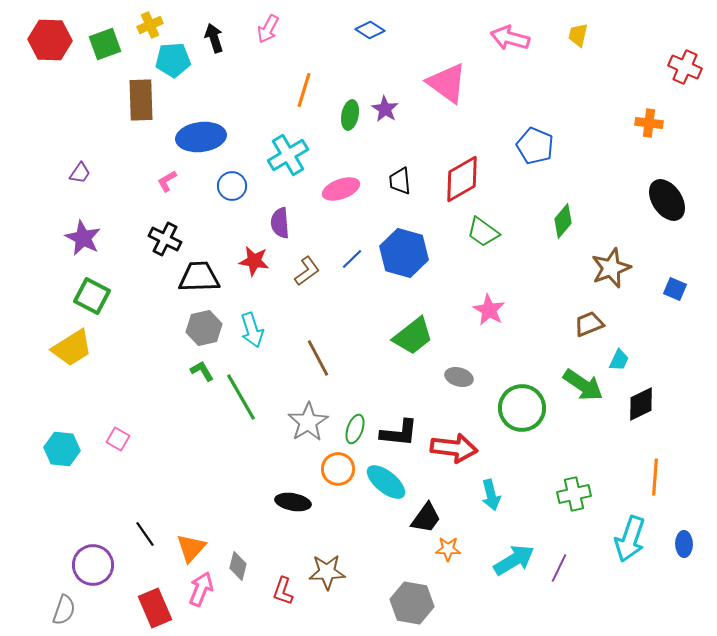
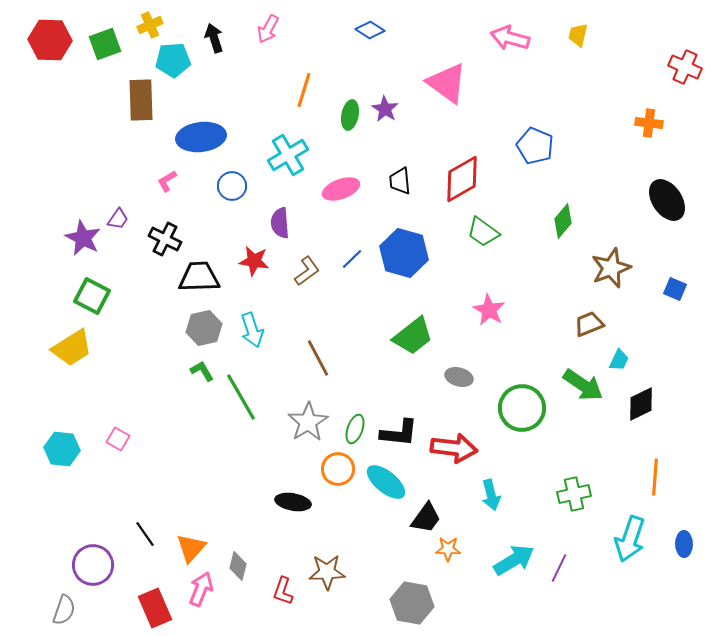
purple trapezoid at (80, 173): moved 38 px right, 46 px down
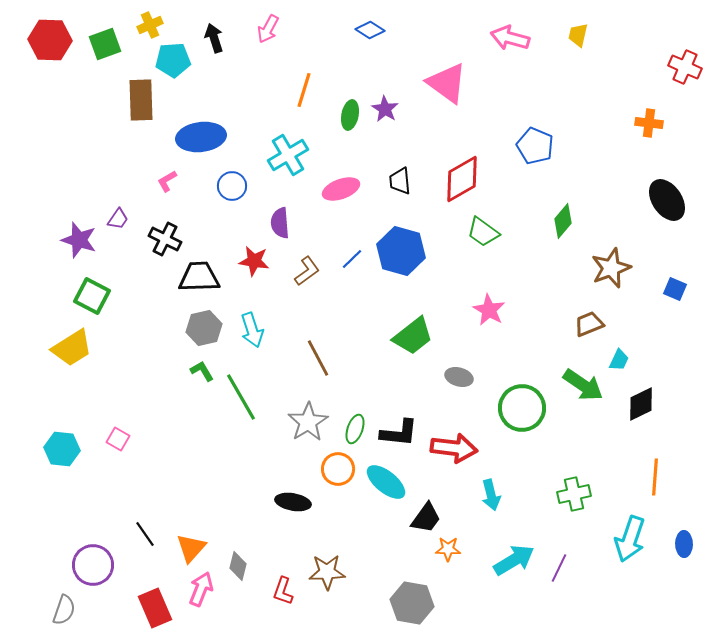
purple star at (83, 238): moved 4 px left, 2 px down; rotated 9 degrees counterclockwise
blue hexagon at (404, 253): moved 3 px left, 2 px up
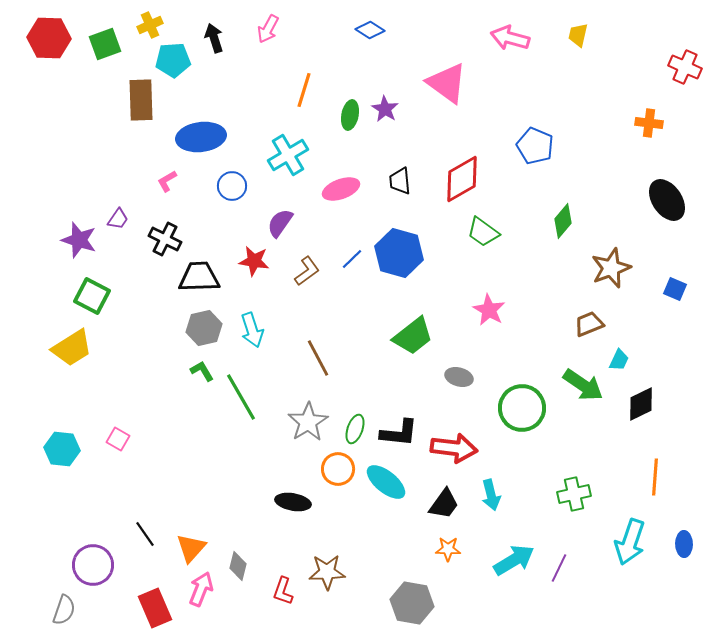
red hexagon at (50, 40): moved 1 px left, 2 px up
purple semicircle at (280, 223): rotated 40 degrees clockwise
blue hexagon at (401, 251): moved 2 px left, 2 px down
black trapezoid at (426, 518): moved 18 px right, 14 px up
cyan arrow at (630, 539): moved 3 px down
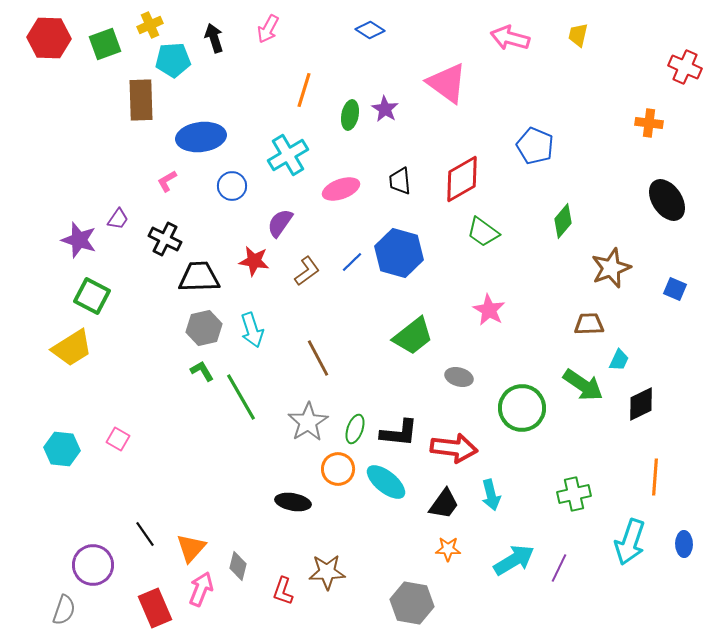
blue line at (352, 259): moved 3 px down
brown trapezoid at (589, 324): rotated 20 degrees clockwise
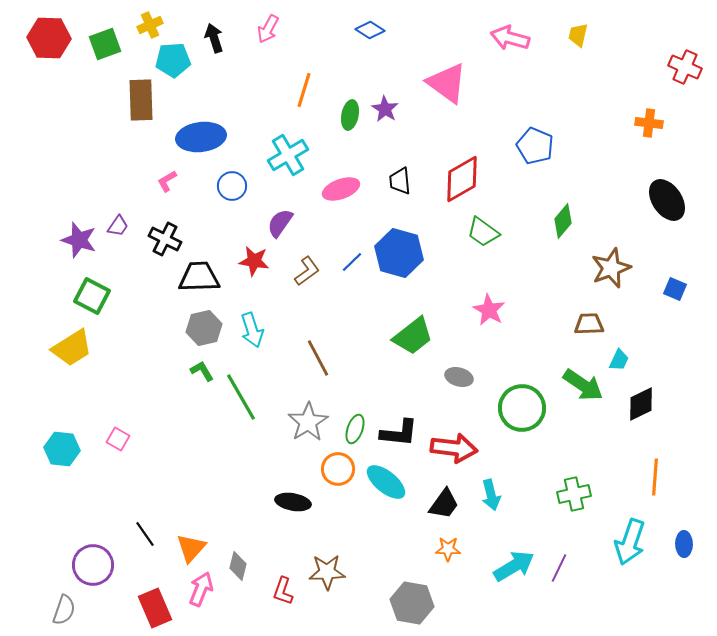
purple trapezoid at (118, 219): moved 7 px down
cyan arrow at (514, 560): moved 6 px down
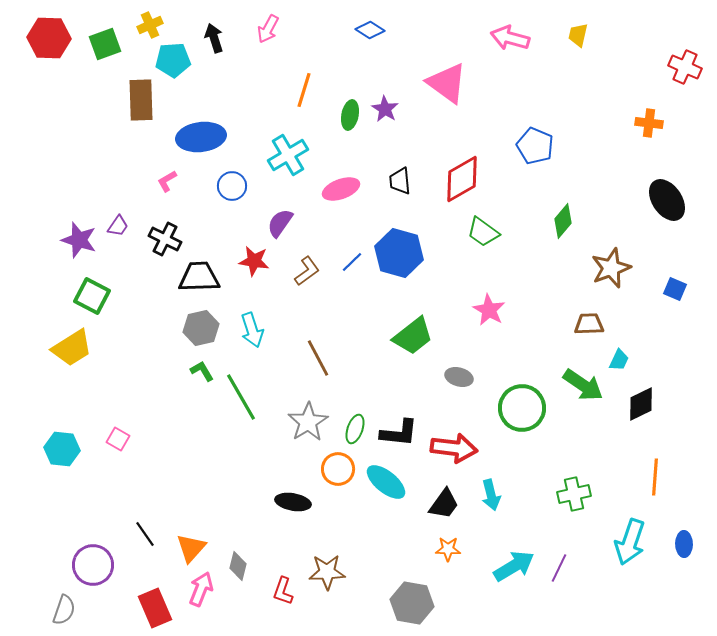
gray hexagon at (204, 328): moved 3 px left
